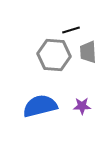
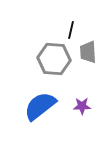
black line: rotated 60 degrees counterclockwise
gray hexagon: moved 4 px down
blue semicircle: rotated 24 degrees counterclockwise
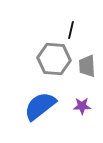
gray trapezoid: moved 1 px left, 14 px down
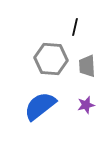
black line: moved 4 px right, 3 px up
gray hexagon: moved 3 px left
purple star: moved 4 px right, 1 px up; rotated 12 degrees counterclockwise
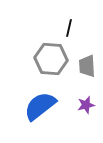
black line: moved 6 px left, 1 px down
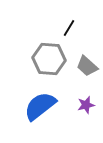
black line: rotated 18 degrees clockwise
gray hexagon: moved 2 px left
gray trapezoid: rotated 45 degrees counterclockwise
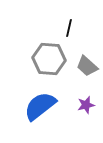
black line: rotated 18 degrees counterclockwise
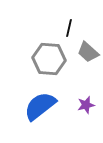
gray trapezoid: moved 1 px right, 14 px up
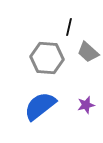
black line: moved 1 px up
gray hexagon: moved 2 px left, 1 px up
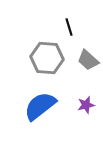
black line: rotated 30 degrees counterclockwise
gray trapezoid: moved 8 px down
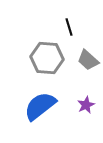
purple star: rotated 12 degrees counterclockwise
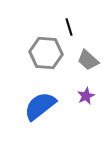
gray hexagon: moved 1 px left, 5 px up
purple star: moved 9 px up
